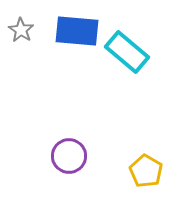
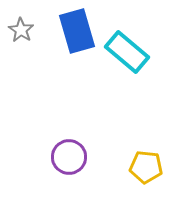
blue rectangle: rotated 69 degrees clockwise
purple circle: moved 1 px down
yellow pentagon: moved 4 px up; rotated 24 degrees counterclockwise
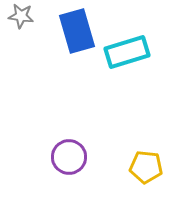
gray star: moved 14 px up; rotated 25 degrees counterclockwise
cyan rectangle: rotated 57 degrees counterclockwise
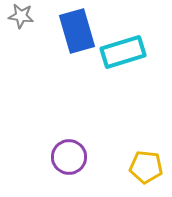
cyan rectangle: moved 4 px left
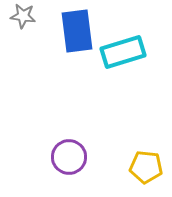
gray star: moved 2 px right
blue rectangle: rotated 9 degrees clockwise
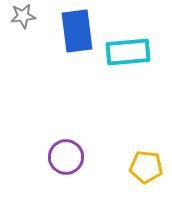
gray star: rotated 15 degrees counterclockwise
cyan rectangle: moved 5 px right; rotated 12 degrees clockwise
purple circle: moved 3 px left
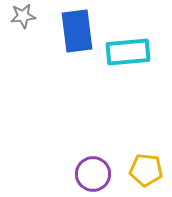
purple circle: moved 27 px right, 17 px down
yellow pentagon: moved 3 px down
